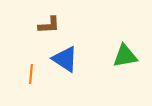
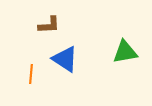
green triangle: moved 4 px up
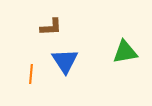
brown L-shape: moved 2 px right, 2 px down
blue triangle: moved 2 px down; rotated 24 degrees clockwise
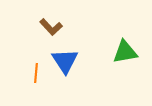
brown L-shape: rotated 50 degrees clockwise
orange line: moved 5 px right, 1 px up
